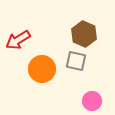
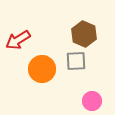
gray square: rotated 15 degrees counterclockwise
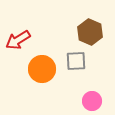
brown hexagon: moved 6 px right, 2 px up
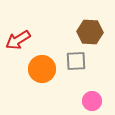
brown hexagon: rotated 20 degrees counterclockwise
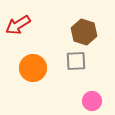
brown hexagon: moved 6 px left; rotated 15 degrees clockwise
red arrow: moved 15 px up
orange circle: moved 9 px left, 1 px up
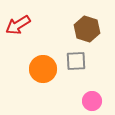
brown hexagon: moved 3 px right, 3 px up
orange circle: moved 10 px right, 1 px down
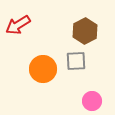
brown hexagon: moved 2 px left, 2 px down; rotated 15 degrees clockwise
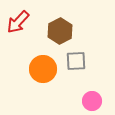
red arrow: moved 3 px up; rotated 15 degrees counterclockwise
brown hexagon: moved 25 px left
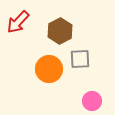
gray square: moved 4 px right, 2 px up
orange circle: moved 6 px right
